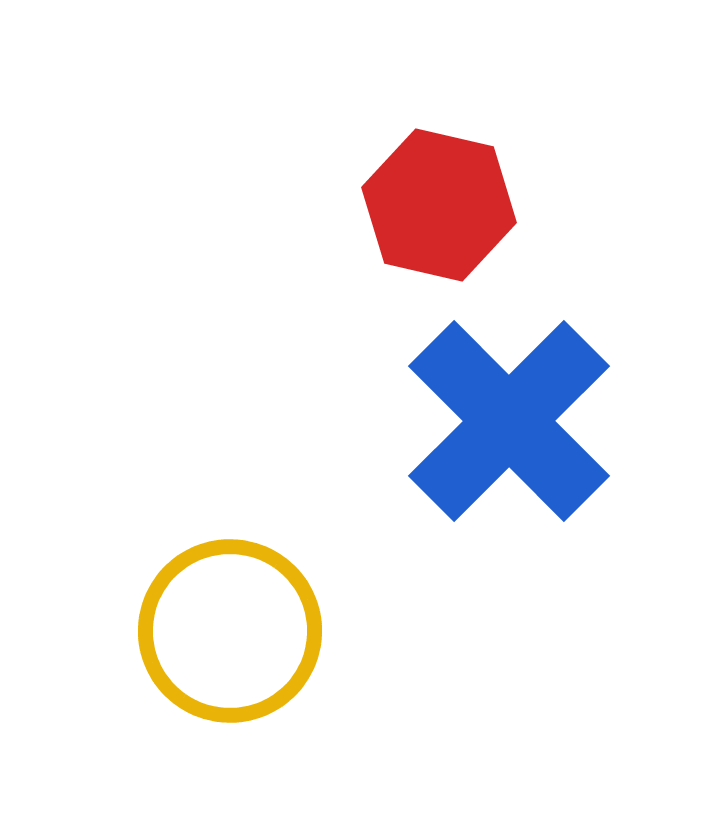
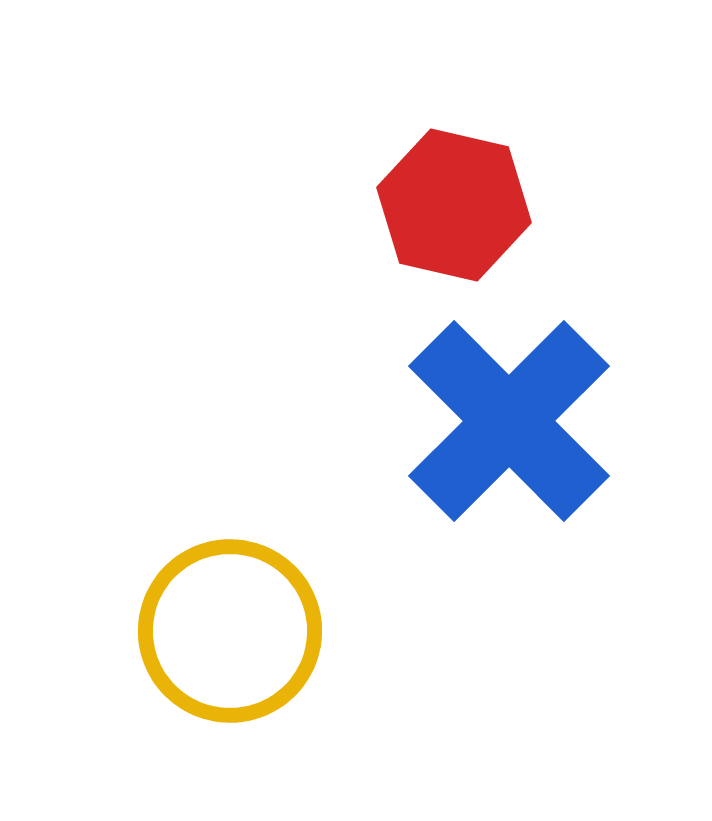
red hexagon: moved 15 px right
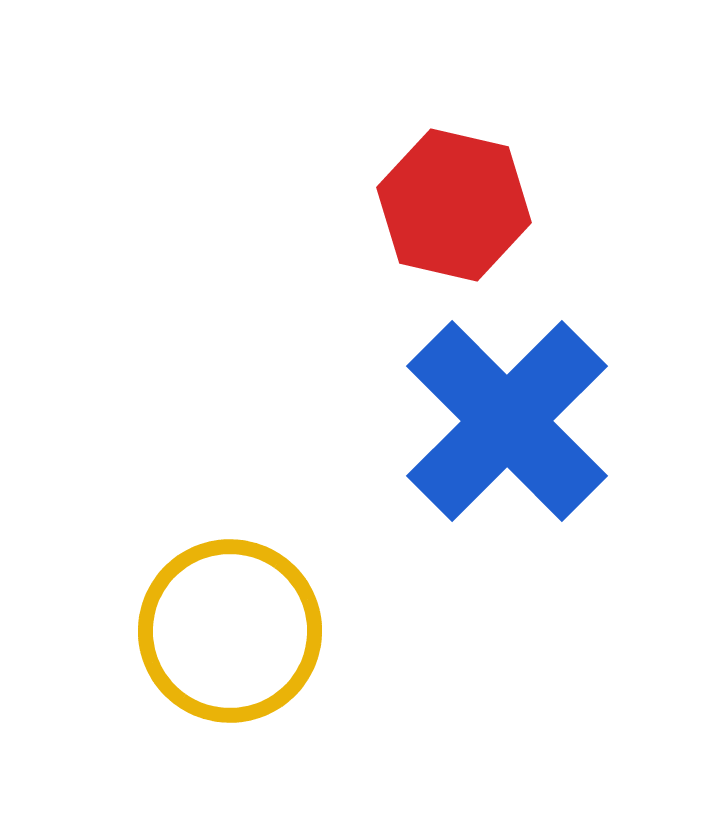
blue cross: moved 2 px left
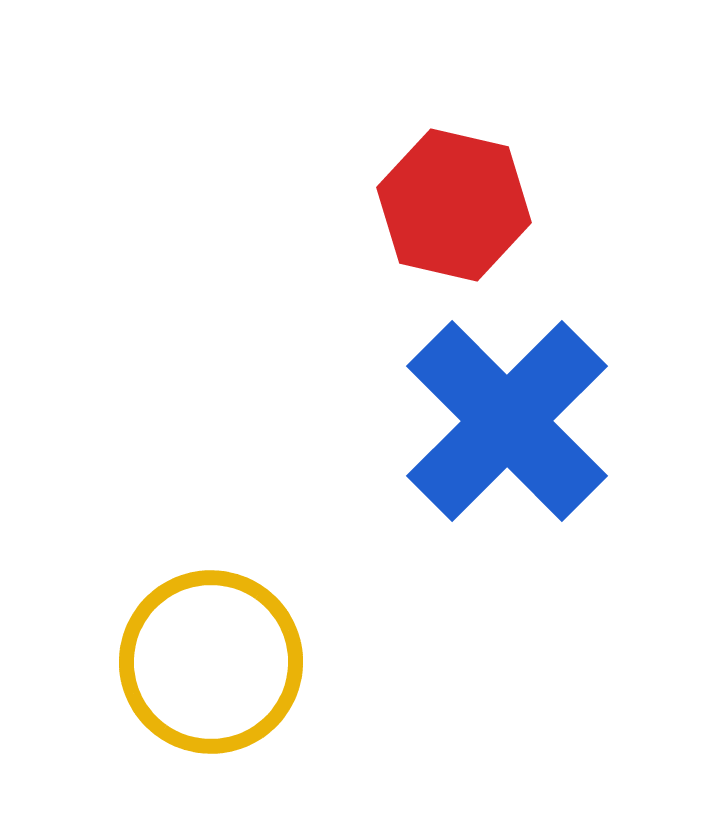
yellow circle: moved 19 px left, 31 px down
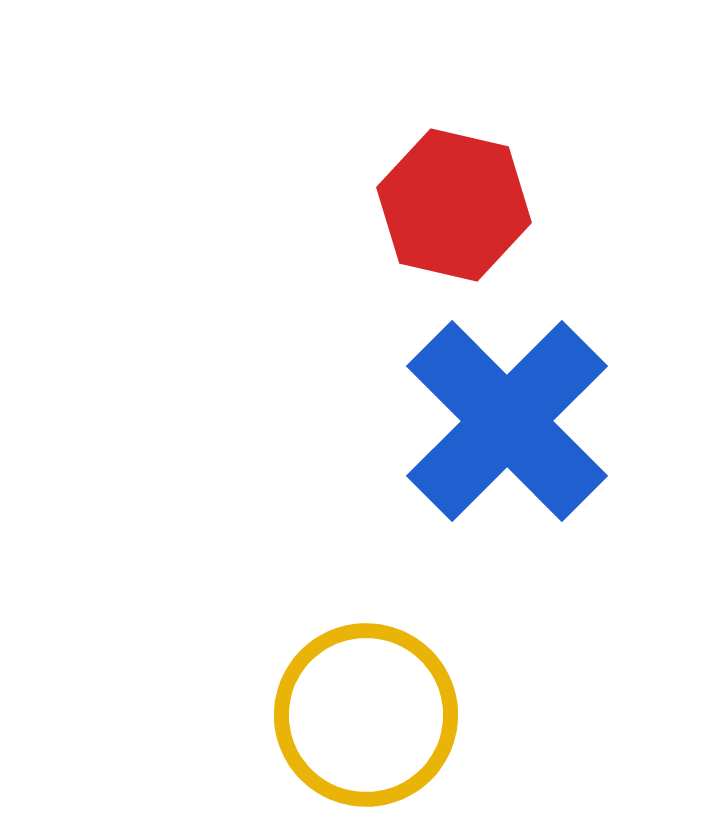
yellow circle: moved 155 px right, 53 px down
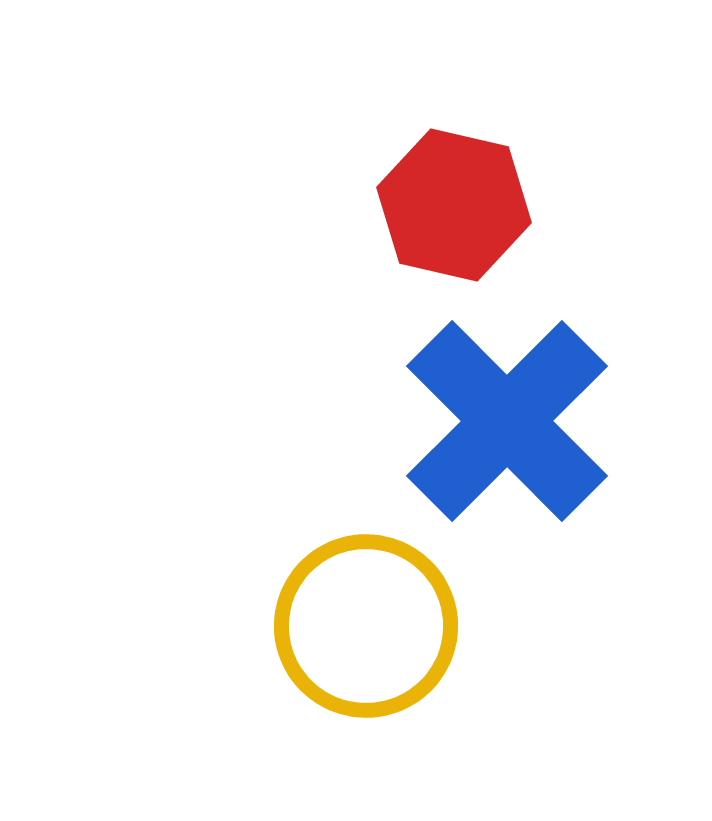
yellow circle: moved 89 px up
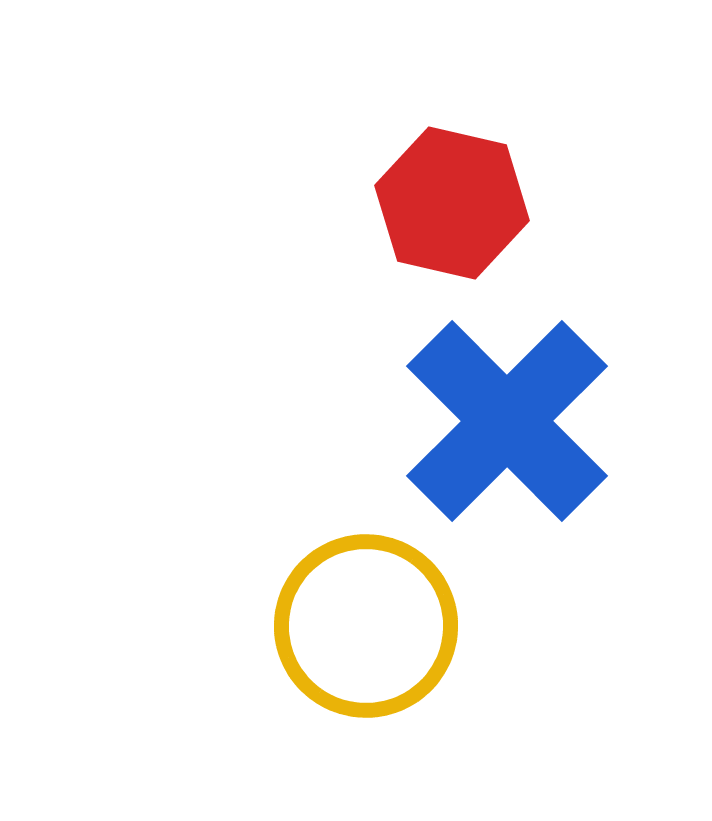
red hexagon: moved 2 px left, 2 px up
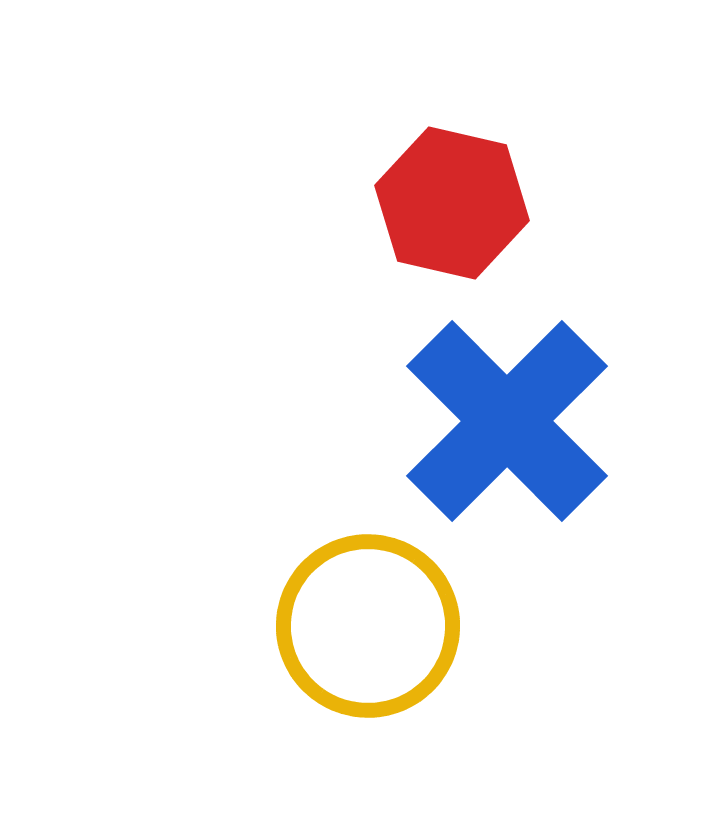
yellow circle: moved 2 px right
